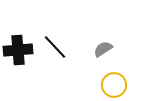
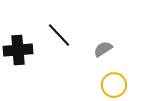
black line: moved 4 px right, 12 px up
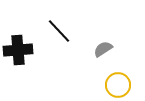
black line: moved 4 px up
yellow circle: moved 4 px right
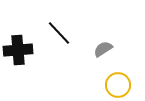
black line: moved 2 px down
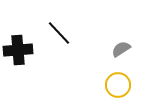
gray semicircle: moved 18 px right
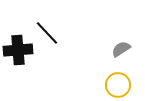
black line: moved 12 px left
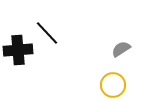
yellow circle: moved 5 px left
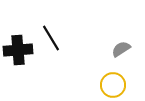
black line: moved 4 px right, 5 px down; rotated 12 degrees clockwise
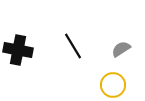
black line: moved 22 px right, 8 px down
black cross: rotated 16 degrees clockwise
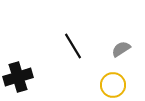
black cross: moved 27 px down; rotated 28 degrees counterclockwise
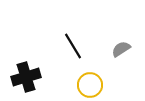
black cross: moved 8 px right
yellow circle: moved 23 px left
